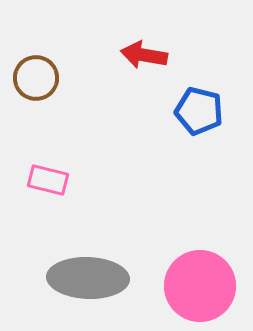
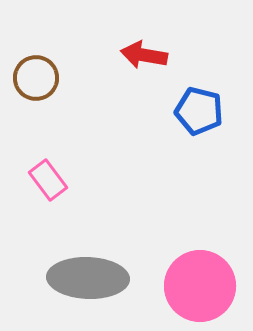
pink rectangle: rotated 39 degrees clockwise
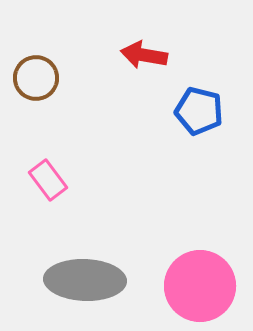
gray ellipse: moved 3 px left, 2 px down
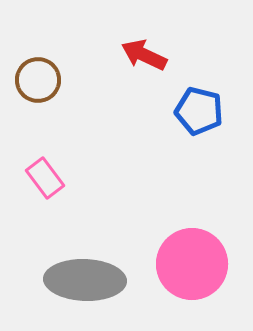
red arrow: rotated 15 degrees clockwise
brown circle: moved 2 px right, 2 px down
pink rectangle: moved 3 px left, 2 px up
pink circle: moved 8 px left, 22 px up
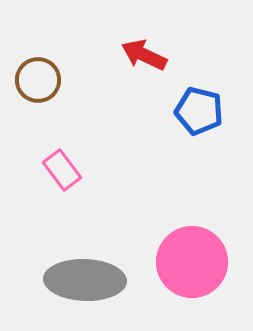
pink rectangle: moved 17 px right, 8 px up
pink circle: moved 2 px up
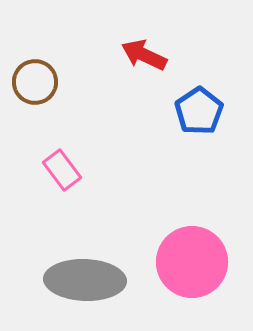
brown circle: moved 3 px left, 2 px down
blue pentagon: rotated 24 degrees clockwise
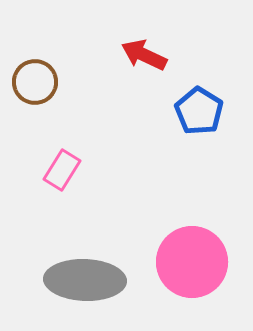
blue pentagon: rotated 6 degrees counterclockwise
pink rectangle: rotated 69 degrees clockwise
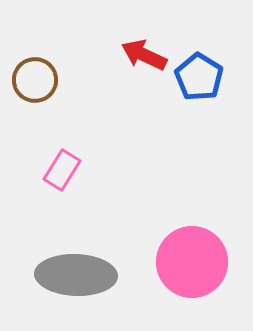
brown circle: moved 2 px up
blue pentagon: moved 34 px up
gray ellipse: moved 9 px left, 5 px up
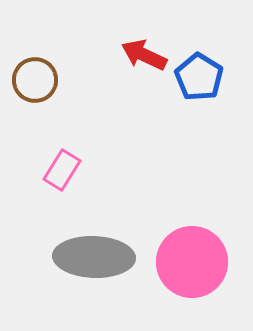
gray ellipse: moved 18 px right, 18 px up
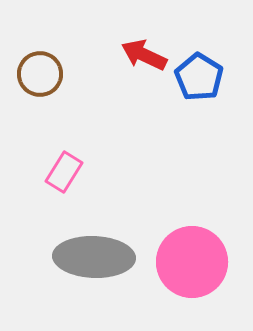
brown circle: moved 5 px right, 6 px up
pink rectangle: moved 2 px right, 2 px down
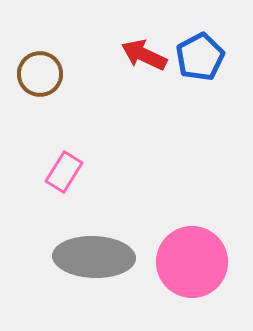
blue pentagon: moved 1 px right, 20 px up; rotated 12 degrees clockwise
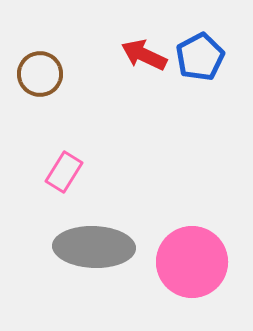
gray ellipse: moved 10 px up
